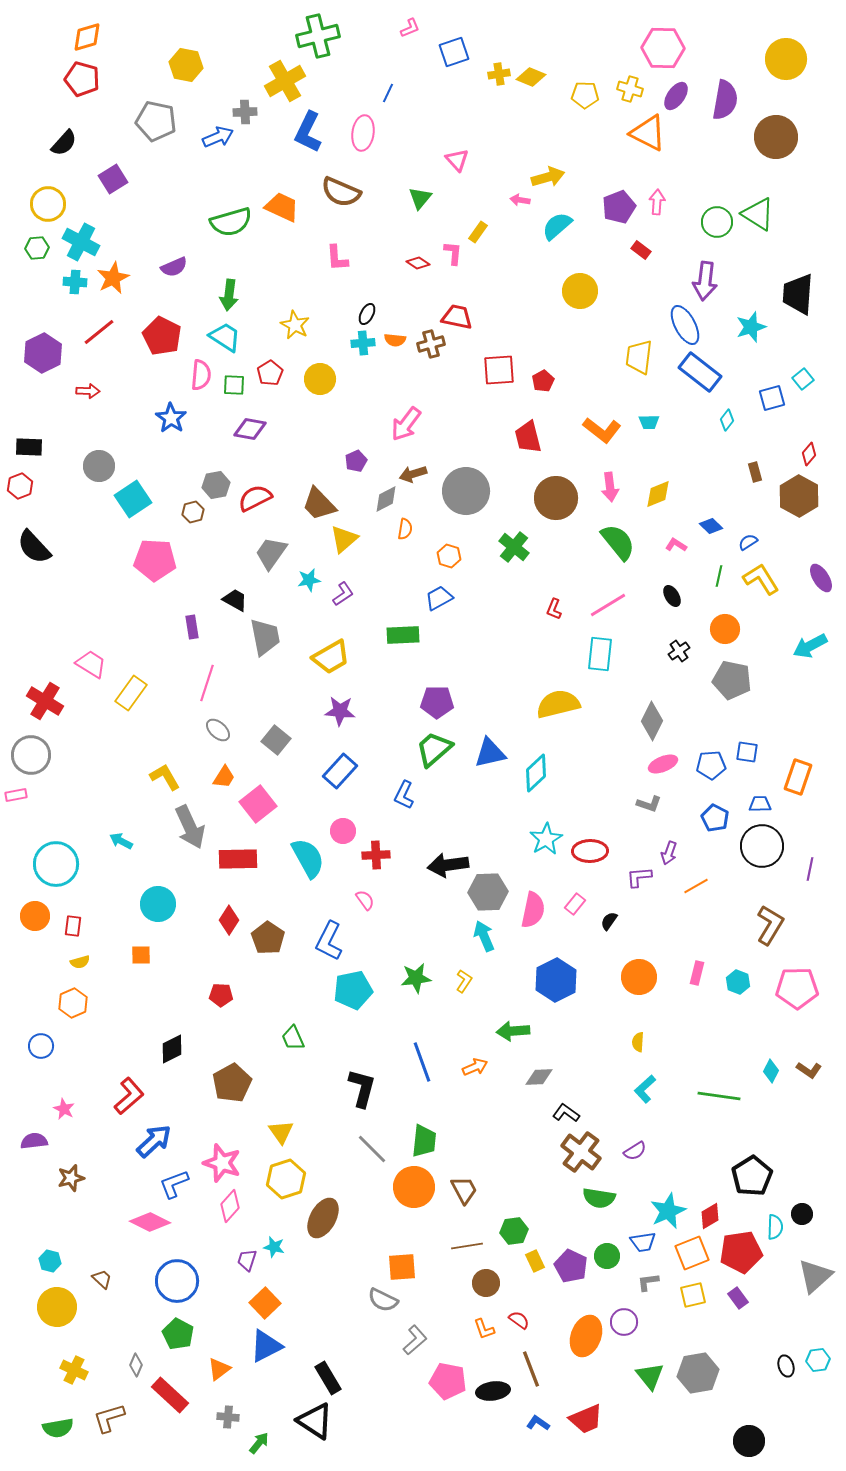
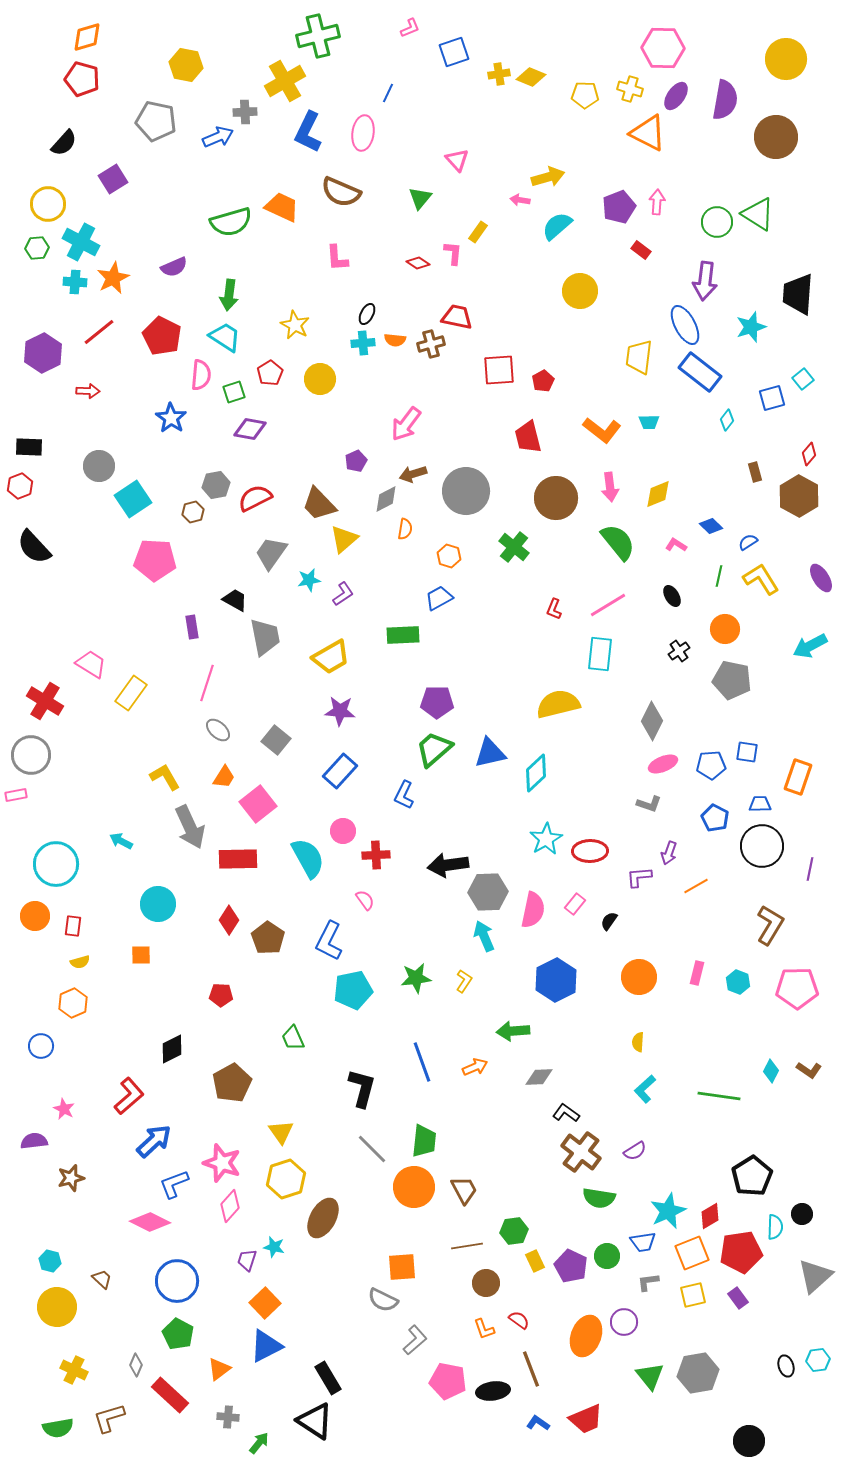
green square at (234, 385): moved 7 px down; rotated 20 degrees counterclockwise
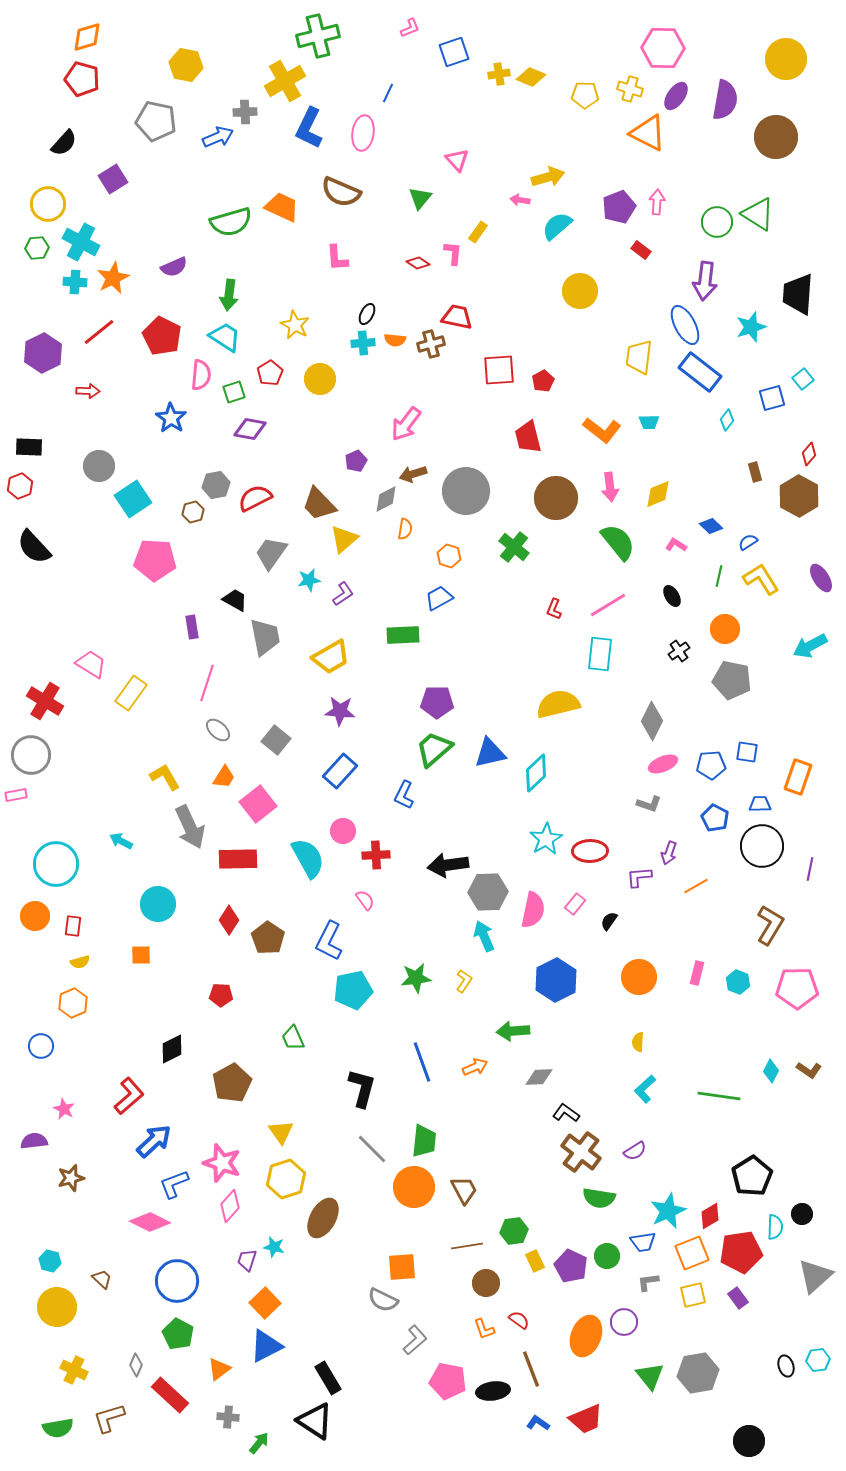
blue L-shape at (308, 132): moved 1 px right, 4 px up
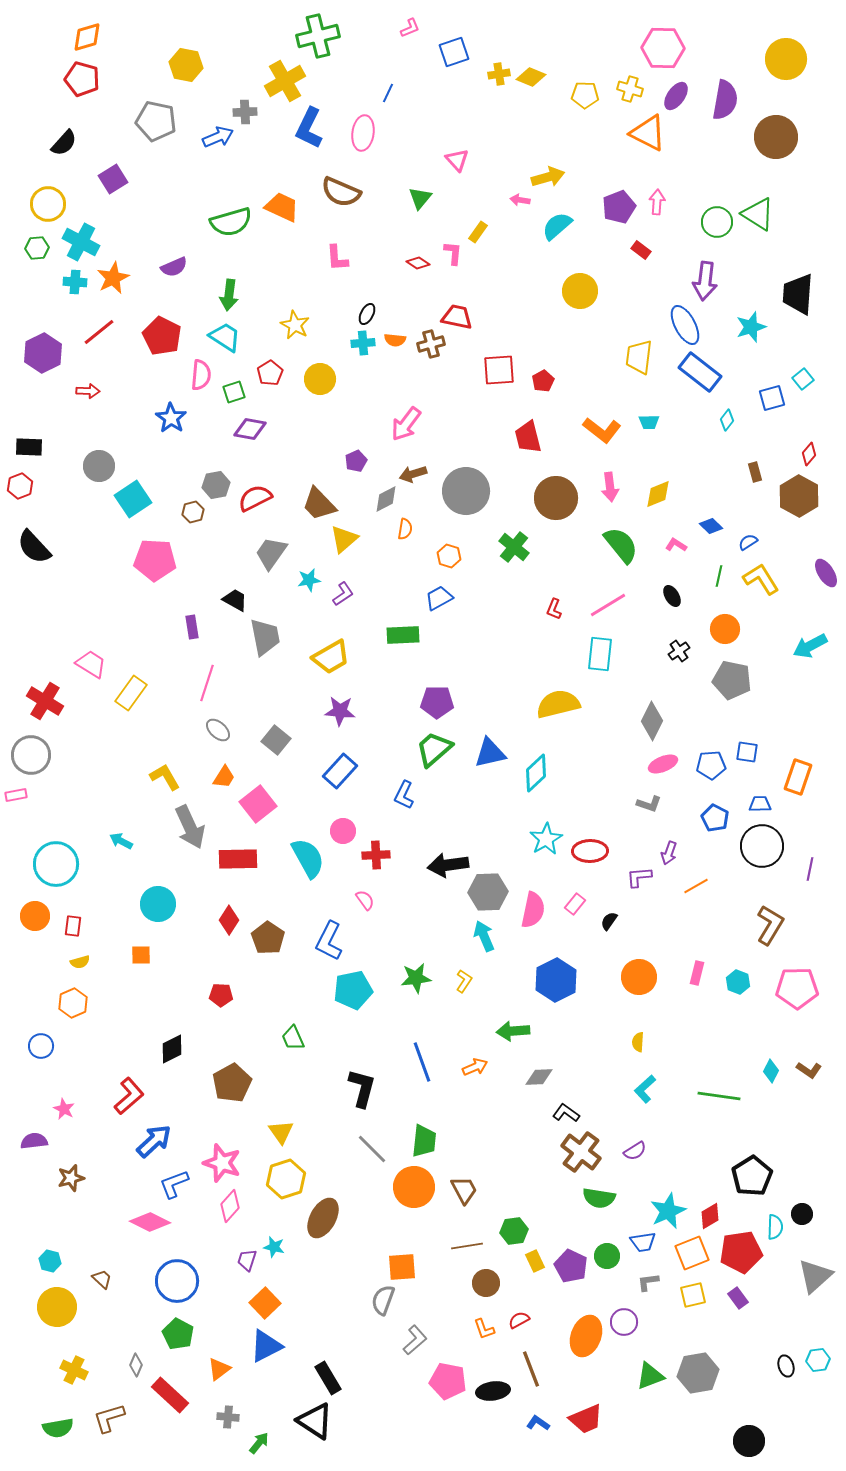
green semicircle at (618, 542): moved 3 px right, 3 px down
purple ellipse at (821, 578): moved 5 px right, 5 px up
gray semicircle at (383, 1300): rotated 84 degrees clockwise
red semicircle at (519, 1320): rotated 65 degrees counterclockwise
green triangle at (650, 1376): rotated 48 degrees clockwise
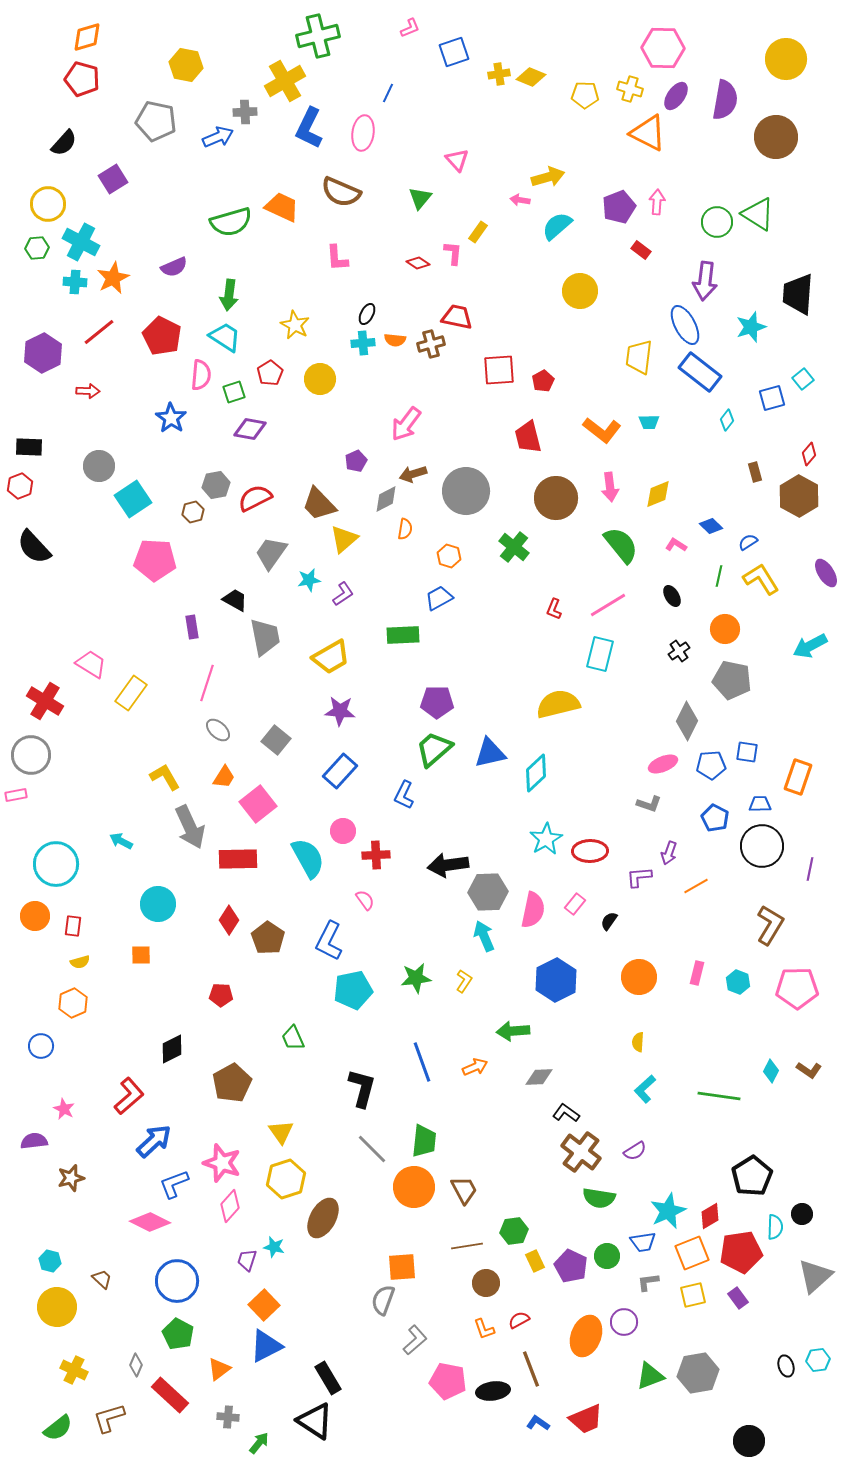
cyan rectangle at (600, 654): rotated 8 degrees clockwise
gray diamond at (652, 721): moved 35 px right
orange square at (265, 1303): moved 1 px left, 2 px down
green semicircle at (58, 1428): rotated 28 degrees counterclockwise
